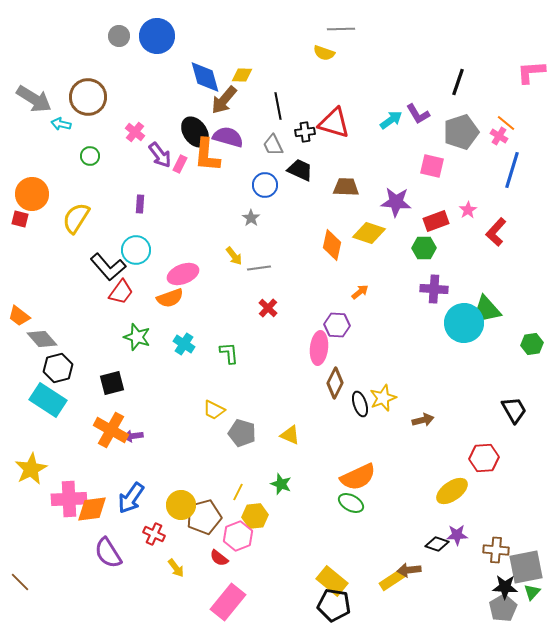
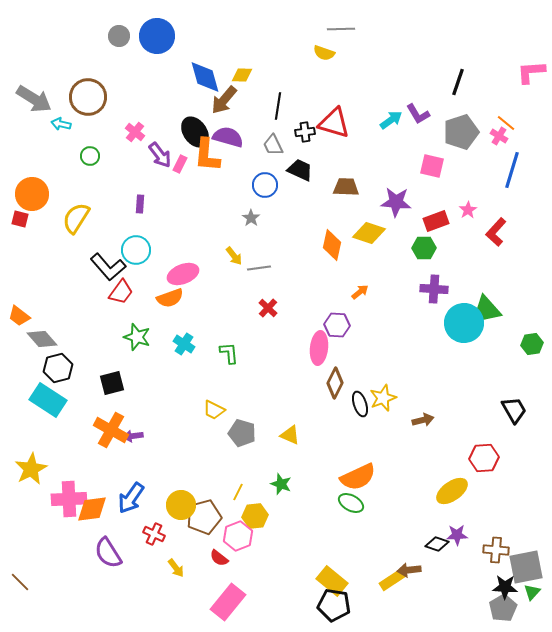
black line at (278, 106): rotated 20 degrees clockwise
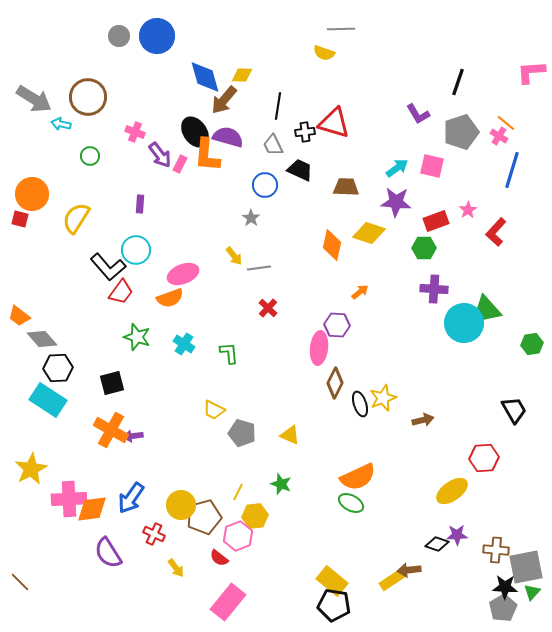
cyan arrow at (391, 120): moved 6 px right, 48 px down
pink cross at (135, 132): rotated 18 degrees counterclockwise
black hexagon at (58, 368): rotated 12 degrees clockwise
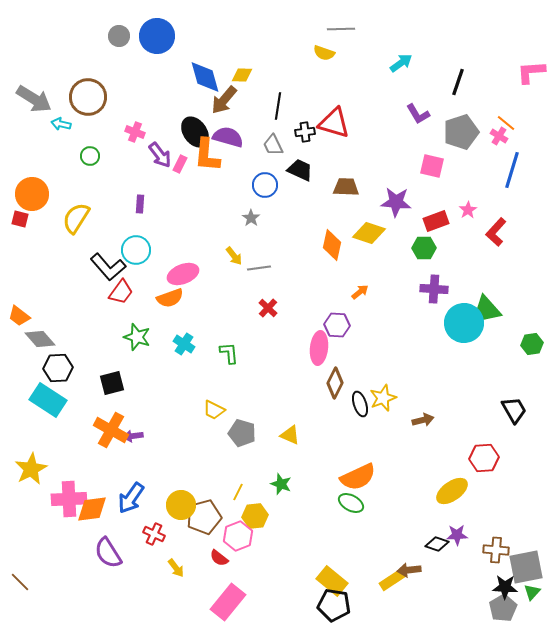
cyan arrow at (397, 168): moved 4 px right, 105 px up
gray diamond at (42, 339): moved 2 px left
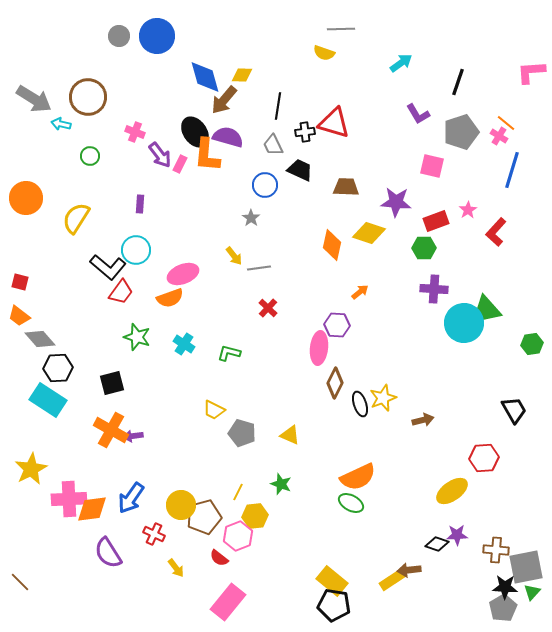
orange circle at (32, 194): moved 6 px left, 4 px down
red square at (20, 219): moved 63 px down
black L-shape at (108, 267): rotated 9 degrees counterclockwise
green L-shape at (229, 353): rotated 70 degrees counterclockwise
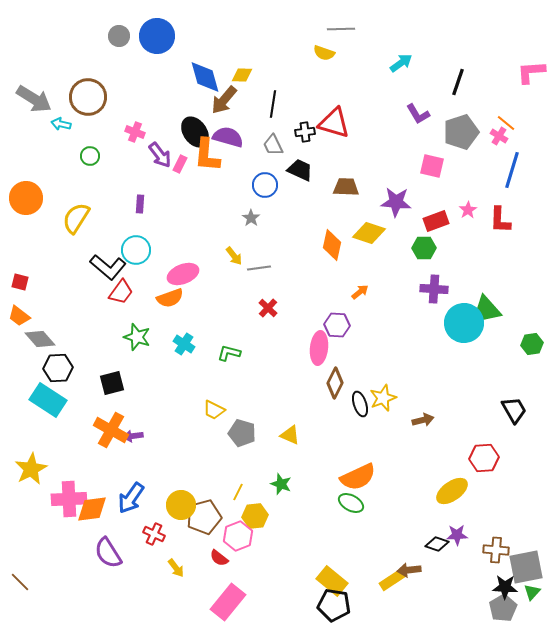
black line at (278, 106): moved 5 px left, 2 px up
red L-shape at (496, 232): moved 4 px right, 12 px up; rotated 40 degrees counterclockwise
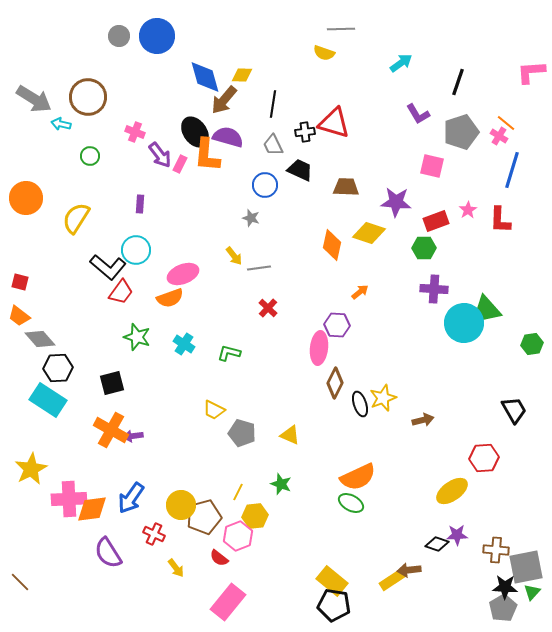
gray star at (251, 218): rotated 18 degrees counterclockwise
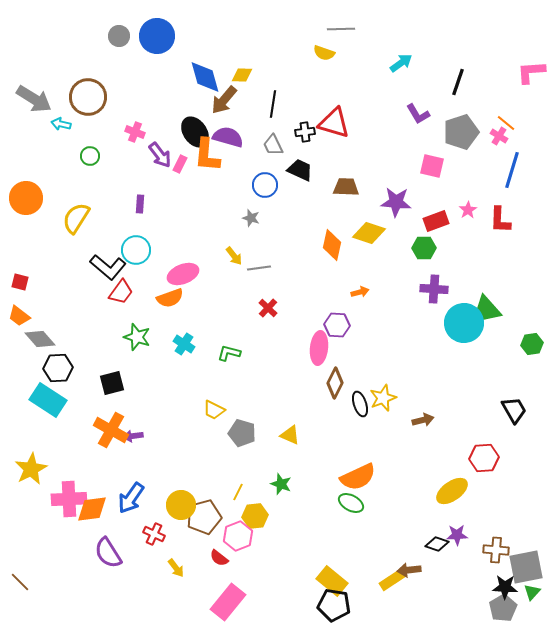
orange arrow at (360, 292): rotated 24 degrees clockwise
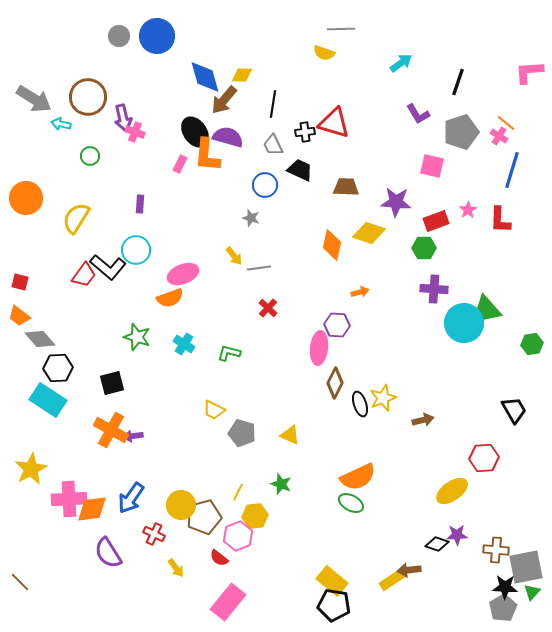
pink L-shape at (531, 72): moved 2 px left
purple arrow at (160, 155): moved 37 px left, 37 px up; rotated 24 degrees clockwise
red trapezoid at (121, 292): moved 37 px left, 17 px up
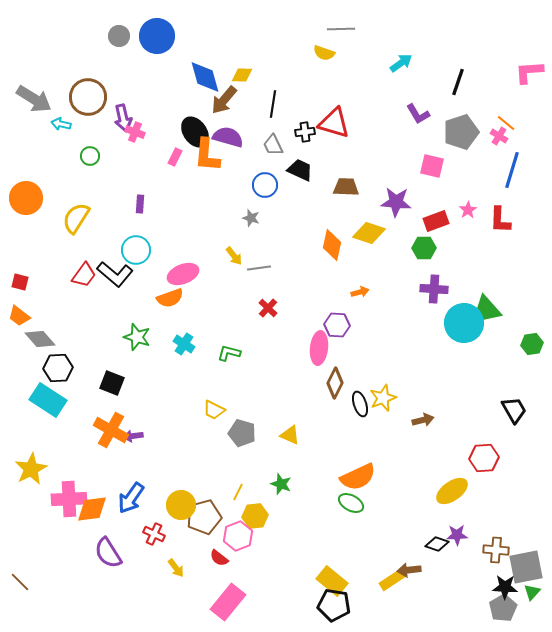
pink rectangle at (180, 164): moved 5 px left, 7 px up
black L-shape at (108, 267): moved 7 px right, 7 px down
black square at (112, 383): rotated 35 degrees clockwise
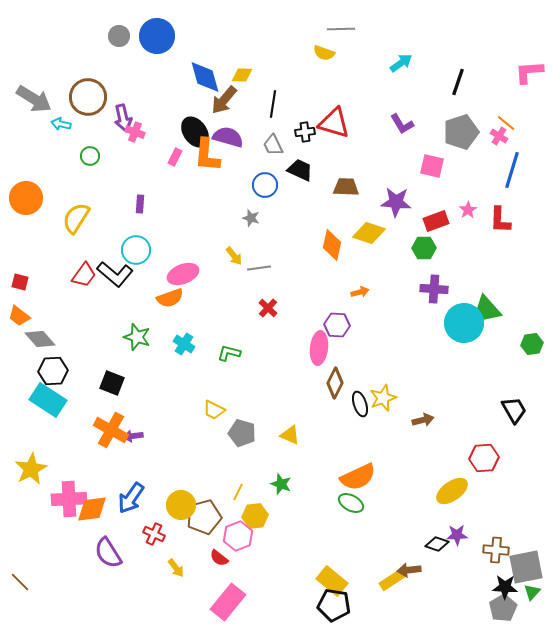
purple L-shape at (418, 114): moved 16 px left, 10 px down
black hexagon at (58, 368): moved 5 px left, 3 px down
